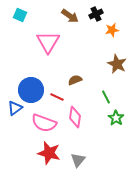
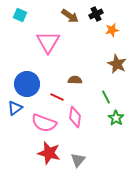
brown semicircle: rotated 24 degrees clockwise
blue circle: moved 4 px left, 6 px up
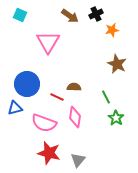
brown semicircle: moved 1 px left, 7 px down
blue triangle: rotated 21 degrees clockwise
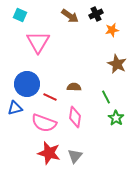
pink triangle: moved 10 px left
red line: moved 7 px left
gray triangle: moved 3 px left, 4 px up
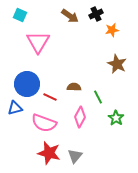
green line: moved 8 px left
pink diamond: moved 5 px right; rotated 20 degrees clockwise
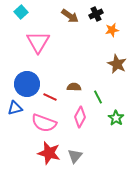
cyan square: moved 1 px right, 3 px up; rotated 24 degrees clockwise
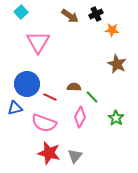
orange star: rotated 16 degrees clockwise
green line: moved 6 px left; rotated 16 degrees counterclockwise
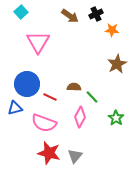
brown star: rotated 18 degrees clockwise
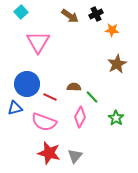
pink semicircle: moved 1 px up
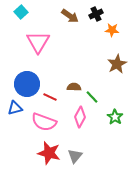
green star: moved 1 px left, 1 px up
